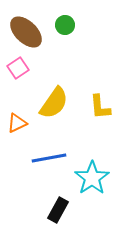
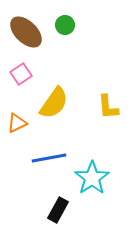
pink square: moved 3 px right, 6 px down
yellow L-shape: moved 8 px right
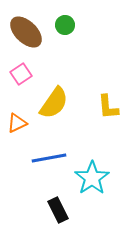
black rectangle: rotated 55 degrees counterclockwise
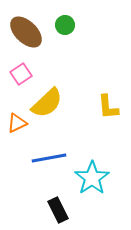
yellow semicircle: moved 7 px left; rotated 12 degrees clockwise
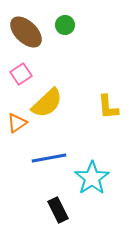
orange triangle: rotated 10 degrees counterclockwise
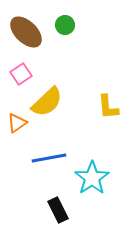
yellow semicircle: moved 1 px up
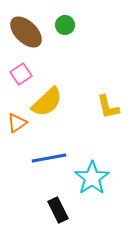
yellow L-shape: rotated 8 degrees counterclockwise
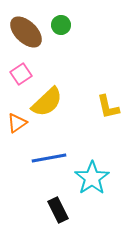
green circle: moved 4 px left
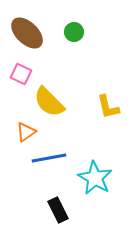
green circle: moved 13 px right, 7 px down
brown ellipse: moved 1 px right, 1 px down
pink square: rotated 30 degrees counterclockwise
yellow semicircle: moved 2 px right; rotated 88 degrees clockwise
orange triangle: moved 9 px right, 9 px down
cyan star: moved 3 px right; rotated 8 degrees counterclockwise
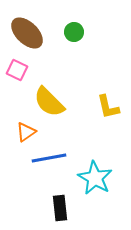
pink square: moved 4 px left, 4 px up
black rectangle: moved 2 px right, 2 px up; rotated 20 degrees clockwise
